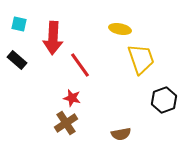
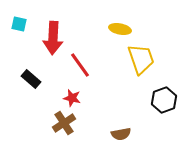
black rectangle: moved 14 px right, 19 px down
brown cross: moved 2 px left
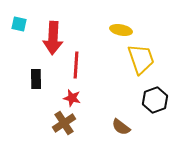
yellow ellipse: moved 1 px right, 1 px down
red line: moved 4 px left; rotated 40 degrees clockwise
black rectangle: moved 5 px right; rotated 48 degrees clockwise
black hexagon: moved 9 px left
brown semicircle: moved 7 px up; rotated 48 degrees clockwise
